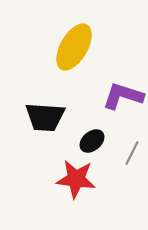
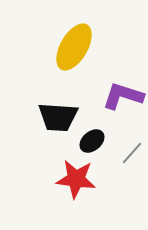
black trapezoid: moved 13 px right
gray line: rotated 15 degrees clockwise
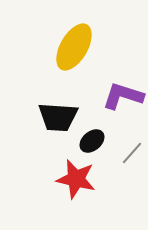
red star: rotated 6 degrees clockwise
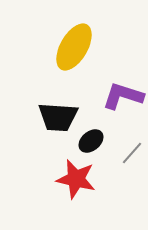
black ellipse: moved 1 px left
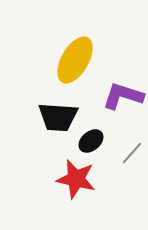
yellow ellipse: moved 1 px right, 13 px down
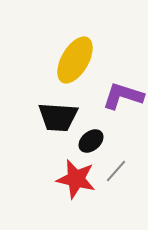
gray line: moved 16 px left, 18 px down
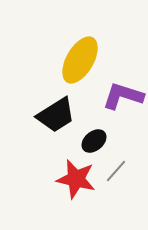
yellow ellipse: moved 5 px right
black trapezoid: moved 2 px left, 2 px up; rotated 36 degrees counterclockwise
black ellipse: moved 3 px right
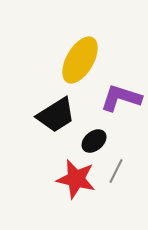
purple L-shape: moved 2 px left, 2 px down
gray line: rotated 15 degrees counterclockwise
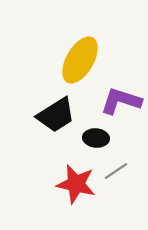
purple L-shape: moved 3 px down
black ellipse: moved 2 px right, 3 px up; rotated 45 degrees clockwise
gray line: rotated 30 degrees clockwise
red star: moved 5 px down
